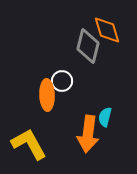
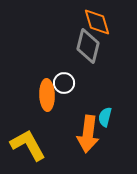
orange diamond: moved 10 px left, 8 px up
white circle: moved 2 px right, 2 px down
yellow L-shape: moved 1 px left, 1 px down
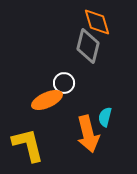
orange ellipse: moved 5 px down; rotated 68 degrees clockwise
orange arrow: rotated 21 degrees counterclockwise
yellow L-shape: rotated 15 degrees clockwise
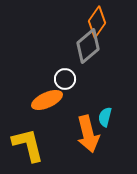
orange diamond: rotated 52 degrees clockwise
gray diamond: rotated 36 degrees clockwise
white circle: moved 1 px right, 4 px up
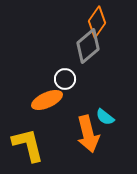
cyan semicircle: rotated 66 degrees counterclockwise
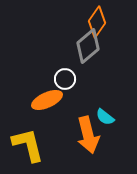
orange arrow: moved 1 px down
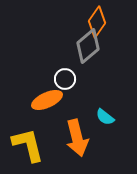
orange arrow: moved 11 px left, 3 px down
